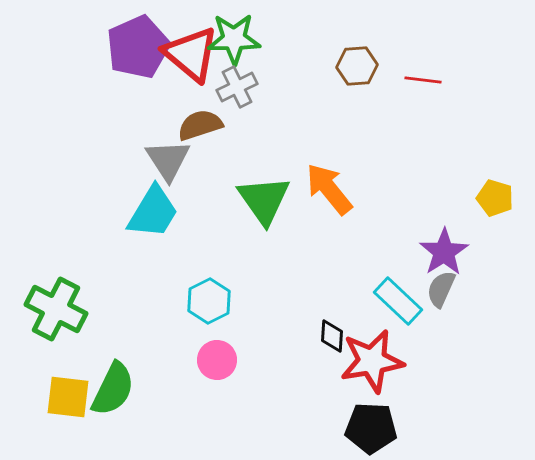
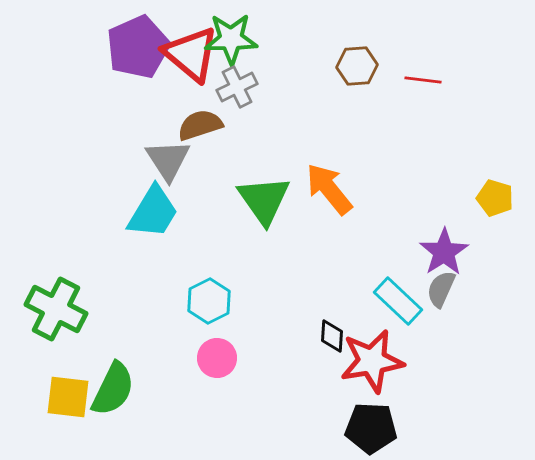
green star: moved 3 px left
pink circle: moved 2 px up
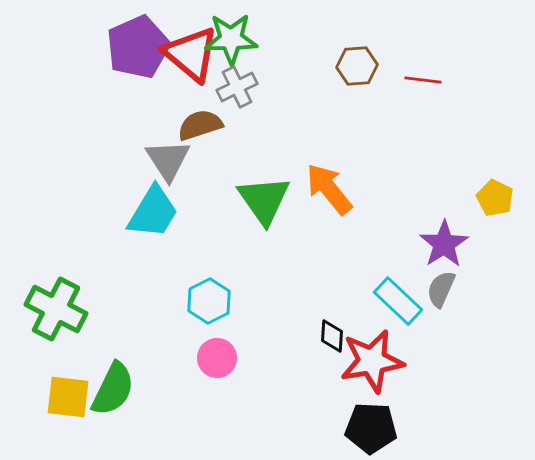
yellow pentagon: rotated 9 degrees clockwise
purple star: moved 8 px up
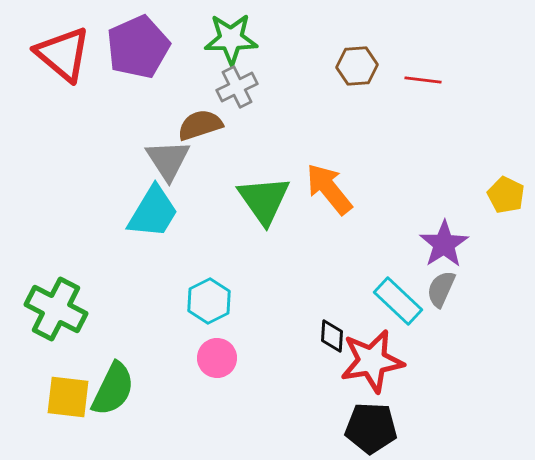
red triangle: moved 128 px left
yellow pentagon: moved 11 px right, 3 px up
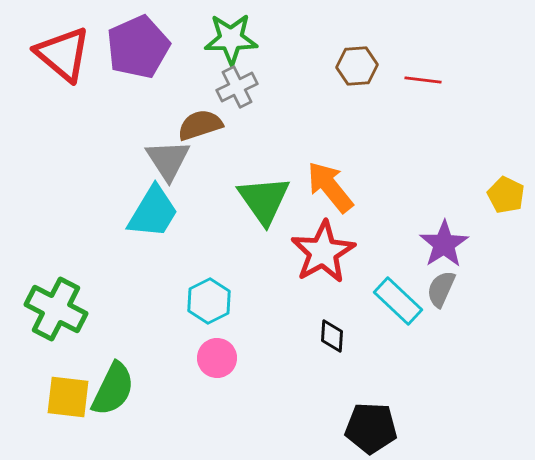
orange arrow: moved 1 px right, 2 px up
red star: moved 49 px left, 109 px up; rotated 20 degrees counterclockwise
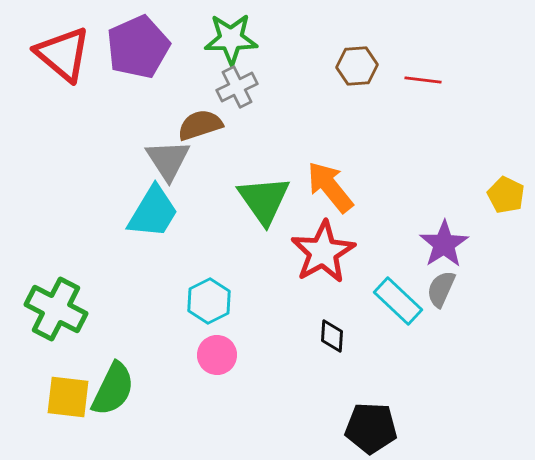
pink circle: moved 3 px up
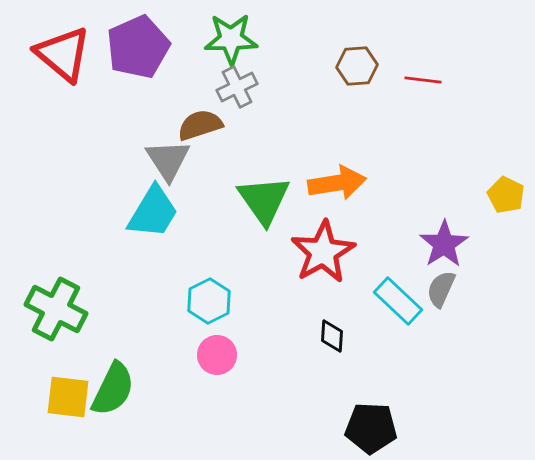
orange arrow: moved 7 px right, 4 px up; rotated 120 degrees clockwise
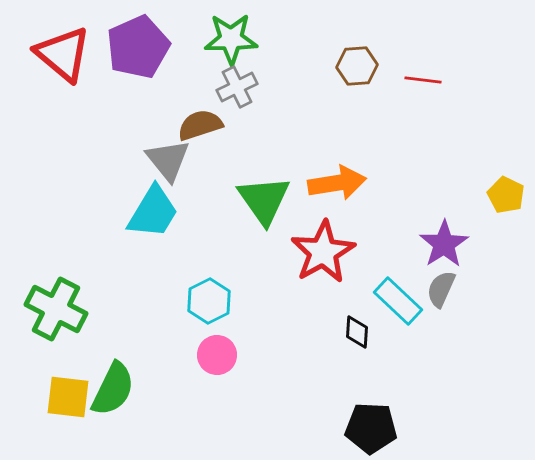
gray triangle: rotated 6 degrees counterclockwise
black diamond: moved 25 px right, 4 px up
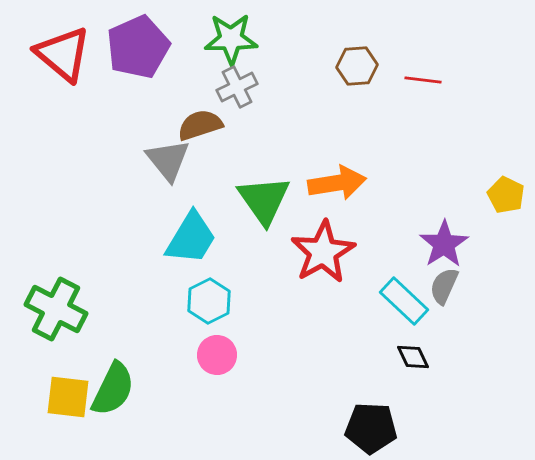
cyan trapezoid: moved 38 px right, 26 px down
gray semicircle: moved 3 px right, 3 px up
cyan rectangle: moved 6 px right
black diamond: moved 56 px right, 25 px down; rotated 28 degrees counterclockwise
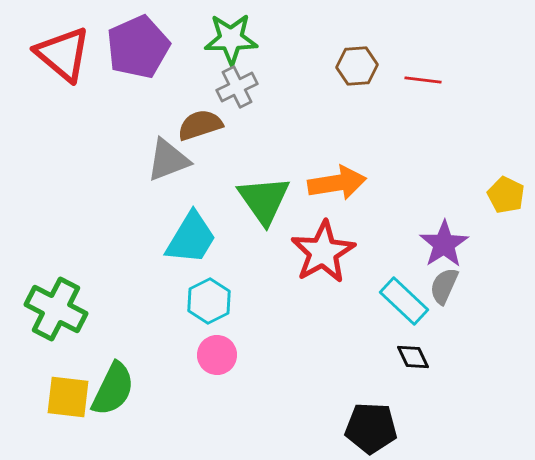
gray triangle: rotated 48 degrees clockwise
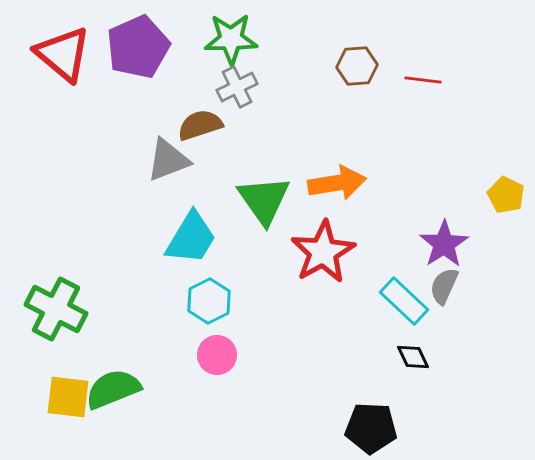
green semicircle: rotated 138 degrees counterclockwise
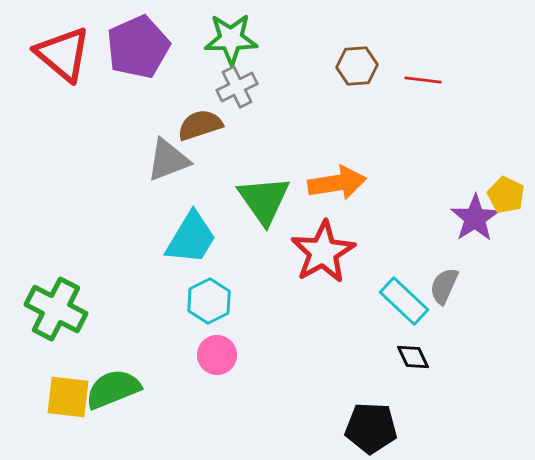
purple star: moved 31 px right, 26 px up
